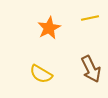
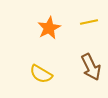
yellow line: moved 1 px left, 4 px down
brown arrow: moved 2 px up
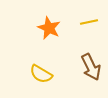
orange star: rotated 20 degrees counterclockwise
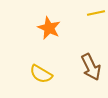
yellow line: moved 7 px right, 9 px up
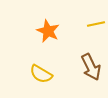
yellow line: moved 11 px down
orange star: moved 1 px left, 3 px down
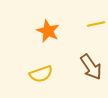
brown arrow: rotated 8 degrees counterclockwise
yellow semicircle: rotated 50 degrees counterclockwise
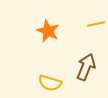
brown arrow: moved 5 px left; rotated 124 degrees counterclockwise
yellow semicircle: moved 9 px right, 9 px down; rotated 35 degrees clockwise
